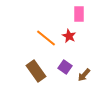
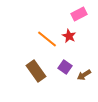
pink rectangle: rotated 63 degrees clockwise
orange line: moved 1 px right, 1 px down
brown arrow: rotated 16 degrees clockwise
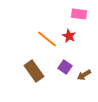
pink rectangle: rotated 35 degrees clockwise
brown rectangle: moved 2 px left
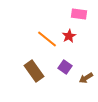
red star: rotated 16 degrees clockwise
brown arrow: moved 2 px right, 3 px down
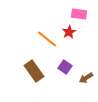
red star: moved 4 px up
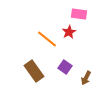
brown arrow: rotated 32 degrees counterclockwise
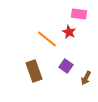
red star: rotated 16 degrees counterclockwise
purple square: moved 1 px right, 1 px up
brown rectangle: rotated 15 degrees clockwise
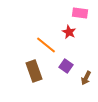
pink rectangle: moved 1 px right, 1 px up
orange line: moved 1 px left, 6 px down
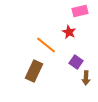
pink rectangle: moved 2 px up; rotated 21 degrees counterclockwise
purple square: moved 10 px right, 4 px up
brown rectangle: rotated 45 degrees clockwise
brown arrow: rotated 24 degrees counterclockwise
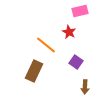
brown arrow: moved 1 px left, 9 px down
